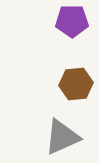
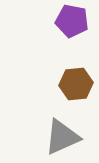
purple pentagon: rotated 12 degrees clockwise
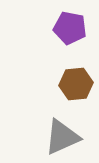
purple pentagon: moved 2 px left, 7 px down
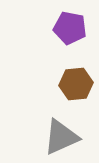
gray triangle: moved 1 px left
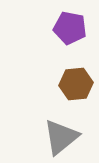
gray triangle: rotated 15 degrees counterclockwise
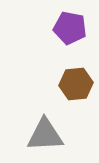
gray triangle: moved 16 px left, 2 px up; rotated 36 degrees clockwise
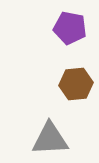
gray triangle: moved 5 px right, 4 px down
